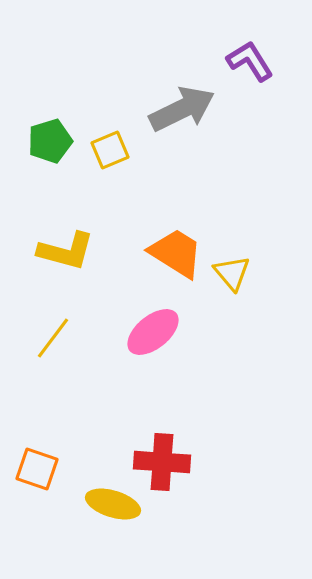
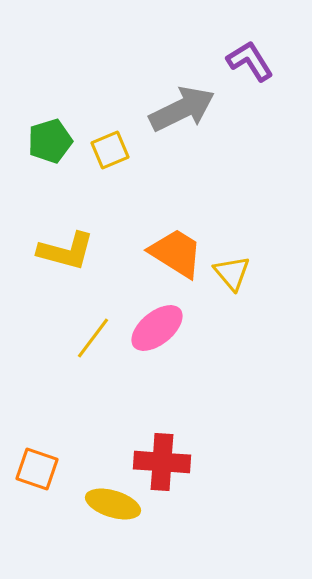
pink ellipse: moved 4 px right, 4 px up
yellow line: moved 40 px right
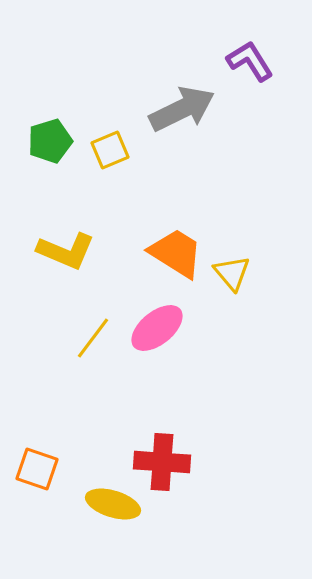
yellow L-shape: rotated 8 degrees clockwise
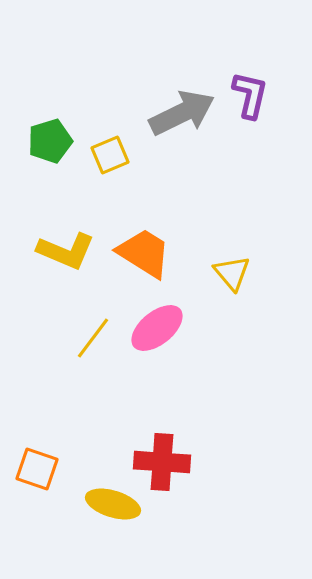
purple L-shape: moved 34 px down; rotated 45 degrees clockwise
gray arrow: moved 4 px down
yellow square: moved 5 px down
orange trapezoid: moved 32 px left
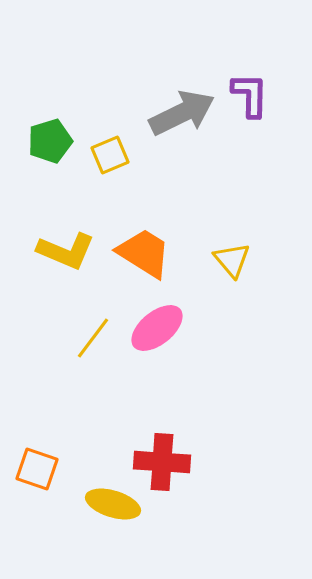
purple L-shape: rotated 12 degrees counterclockwise
yellow triangle: moved 13 px up
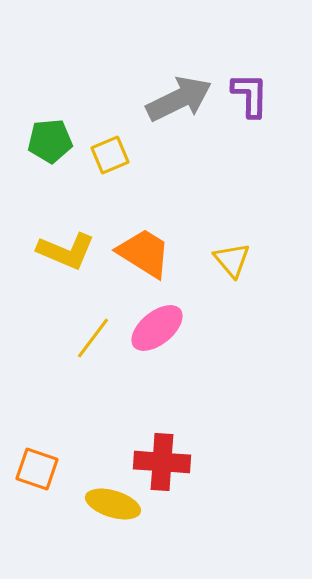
gray arrow: moved 3 px left, 14 px up
green pentagon: rotated 12 degrees clockwise
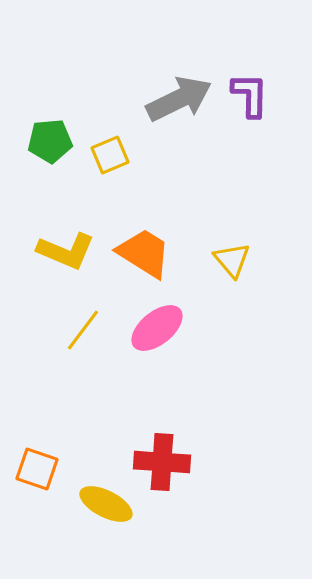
yellow line: moved 10 px left, 8 px up
yellow ellipse: moved 7 px left; rotated 10 degrees clockwise
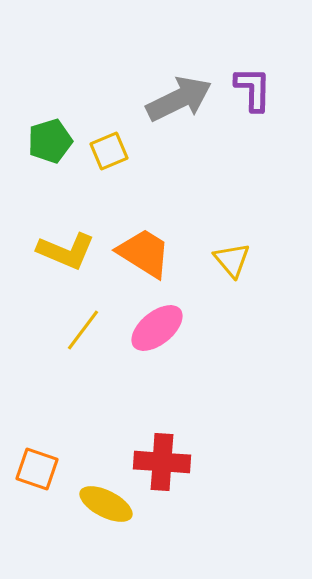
purple L-shape: moved 3 px right, 6 px up
green pentagon: rotated 12 degrees counterclockwise
yellow square: moved 1 px left, 4 px up
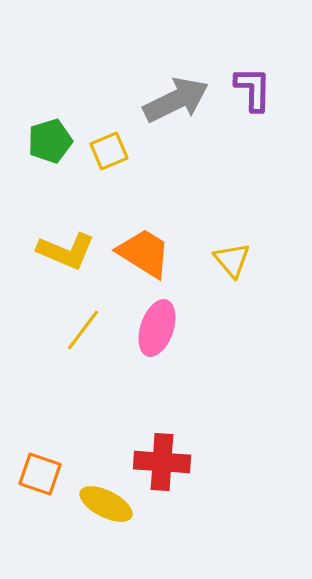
gray arrow: moved 3 px left, 1 px down
pink ellipse: rotated 32 degrees counterclockwise
orange square: moved 3 px right, 5 px down
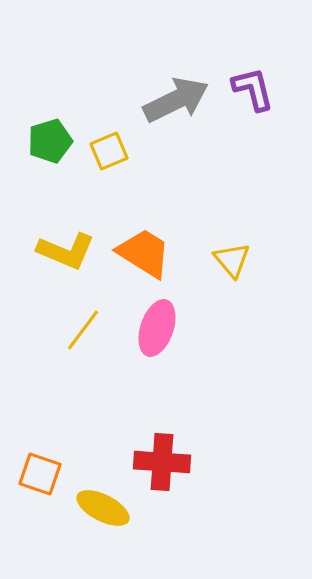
purple L-shape: rotated 15 degrees counterclockwise
yellow ellipse: moved 3 px left, 4 px down
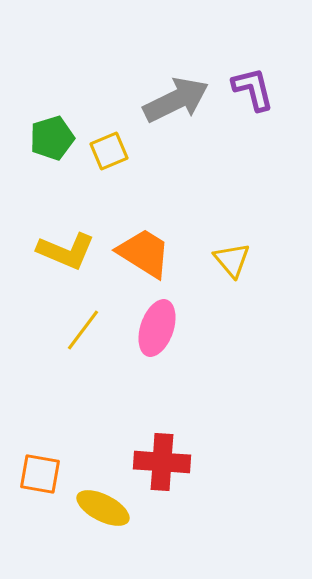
green pentagon: moved 2 px right, 3 px up
orange square: rotated 9 degrees counterclockwise
